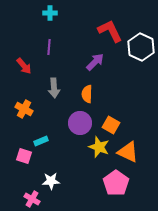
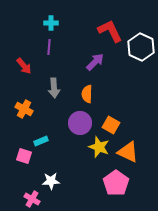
cyan cross: moved 1 px right, 10 px down
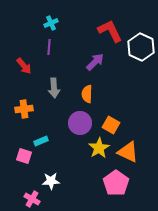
cyan cross: rotated 24 degrees counterclockwise
orange cross: rotated 36 degrees counterclockwise
yellow star: moved 1 px down; rotated 20 degrees clockwise
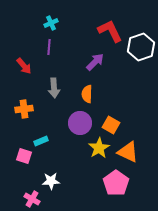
white hexagon: rotated 16 degrees clockwise
